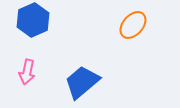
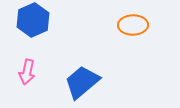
orange ellipse: rotated 48 degrees clockwise
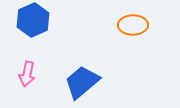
pink arrow: moved 2 px down
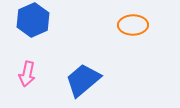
blue trapezoid: moved 1 px right, 2 px up
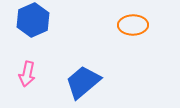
blue trapezoid: moved 2 px down
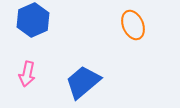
orange ellipse: rotated 68 degrees clockwise
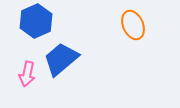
blue hexagon: moved 3 px right, 1 px down
blue trapezoid: moved 22 px left, 23 px up
